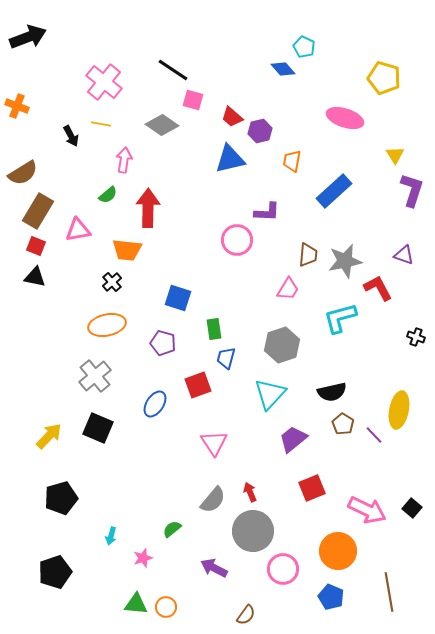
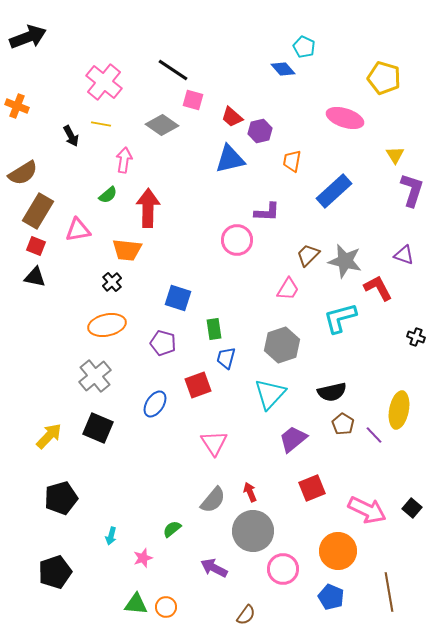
brown trapezoid at (308, 255): rotated 140 degrees counterclockwise
gray star at (345, 261): rotated 24 degrees clockwise
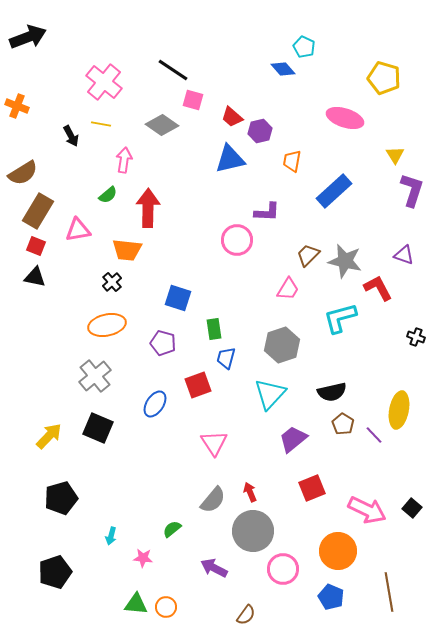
pink star at (143, 558): rotated 24 degrees clockwise
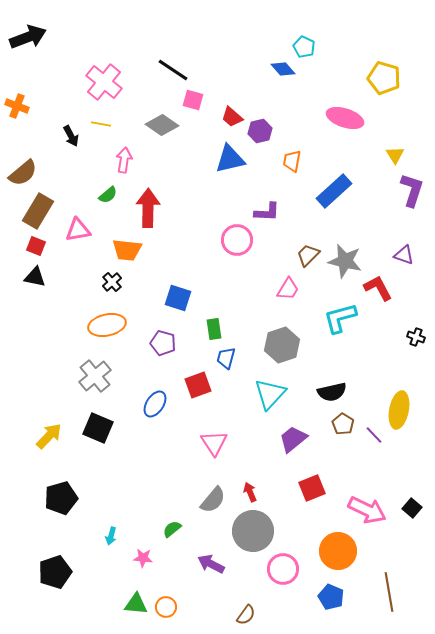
brown semicircle at (23, 173): rotated 8 degrees counterclockwise
purple arrow at (214, 568): moved 3 px left, 4 px up
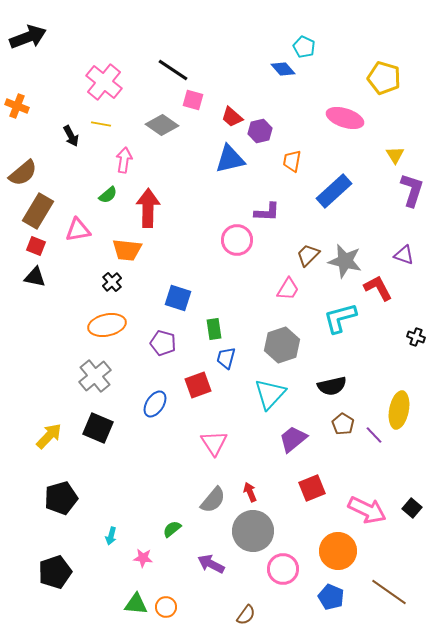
black semicircle at (332, 392): moved 6 px up
brown line at (389, 592): rotated 45 degrees counterclockwise
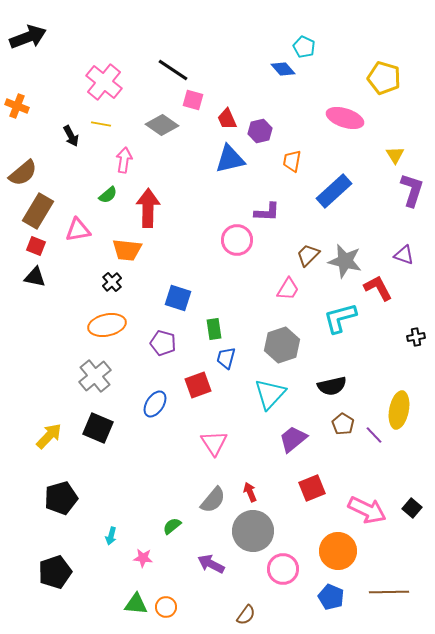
red trapezoid at (232, 117): moved 5 px left, 2 px down; rotated 25 degrees clockwise
black cross at (416, 337): rotated 30 degrees counterclockwise
green semicircle at (172, 529): moved 3 px up
brown line at (389, 592): rotated 36 degrees counterclockwise
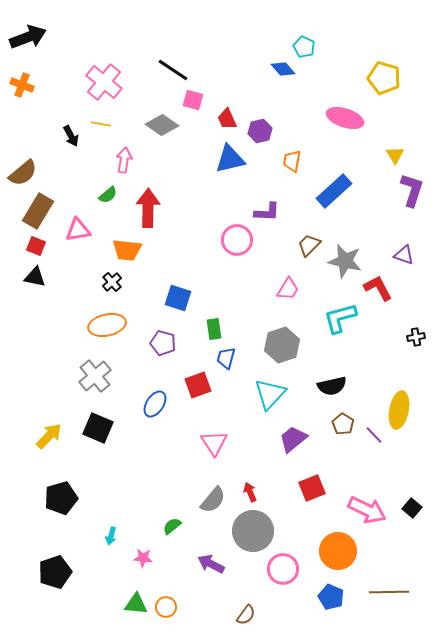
orange cross at (17, 106): moved 5 px right, 21 px up
brown trapezoid at (308, 255): moved 1 px right, 10 px up
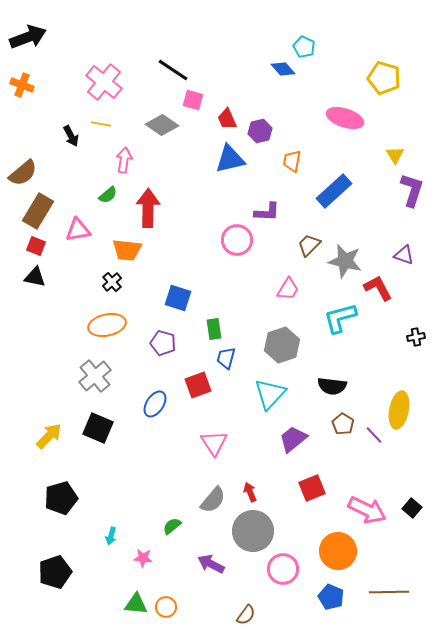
black semicircle at (332, 386): rotated 20 degrees clockwise
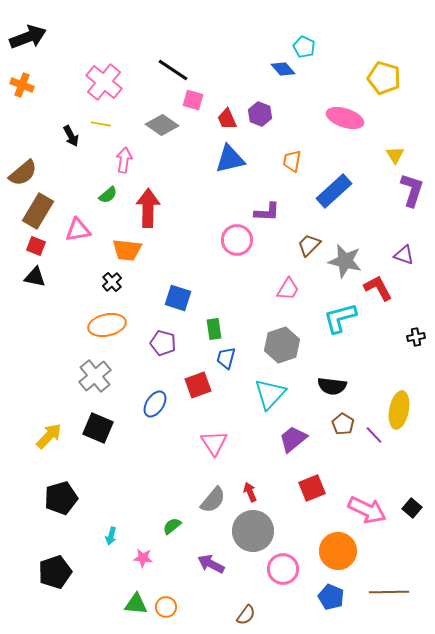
purple hexagon at (260, 131): moved 17 px up; rotated 25 degrees counterclockwise
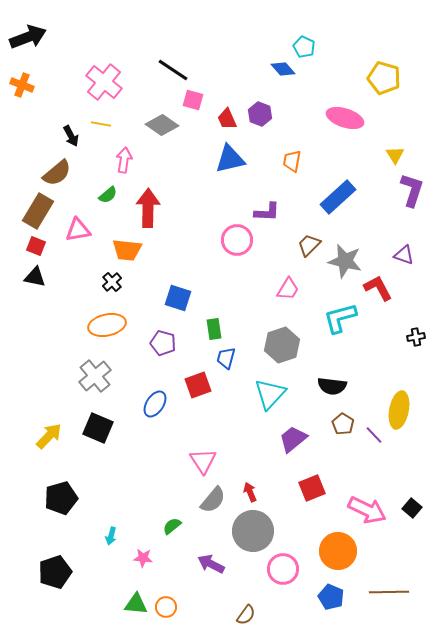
brown semicircle at (23, 173): moved 34 px right
blue rectangle at (334, 191): moved 4 px right, 6 px down
pink triangle at (214, 443): moved 11 px left, 18 px down
